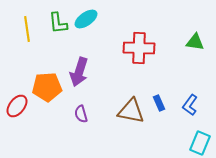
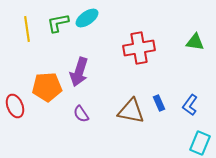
cyan ellipse: moved 1 px right, 1 px up
green L-shape: rotated 85 degrees clockwise
red cross: rotated 12 degrees counterclockwise
red ellipse: moved 2 px left; rotated 60 degrees counterclockwise
purple semicircle: rotated 18 degrees counterclockwise
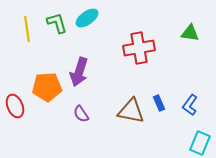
green L-shape: moved 1 px left; rotated 85 degrees clockwise
green triangle: moved 5 px left, 9 px up
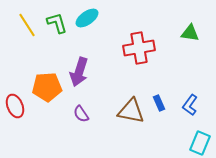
yellow line: moved 4 px up; rotated 25 degrees counterclockwise
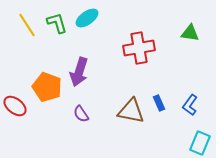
orange pentagon: rotated 24 degrees clockwise
red ellipse: rotated 30 degrees counterclockwise
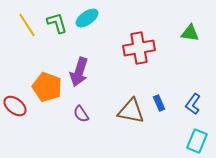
blue L-shape: moved 3 px right, 1 px up
cyan rectangle: moved 3 px left, 2 px up
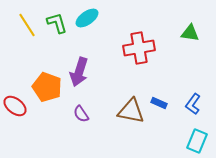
blue rectangle: rotated 42 degrees counterclockwise
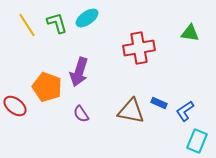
blue L-shape: moved 8 px left, 7 px down; rotated 20 degrees clockwise
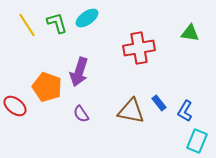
blue rectangle: rotated 28 degrees clockwise
blue L-shape: rotated 25 degrees counterclockwise
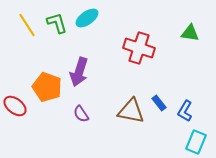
red cross: rotated 28 degrees clockwise
cyan rectangle: moved 1 px left, 1 px down
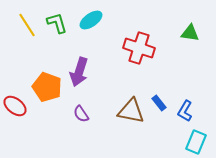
cyan ellipse: moved 4 px right, 2 px down
